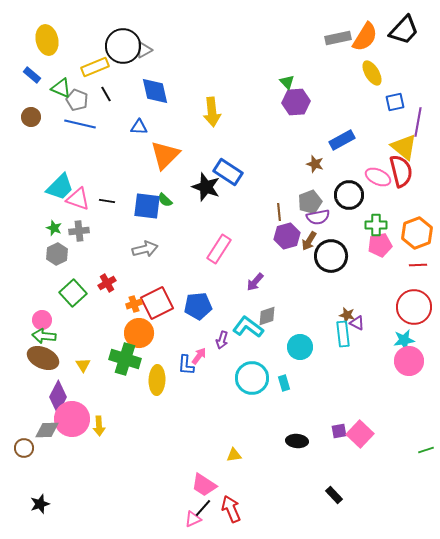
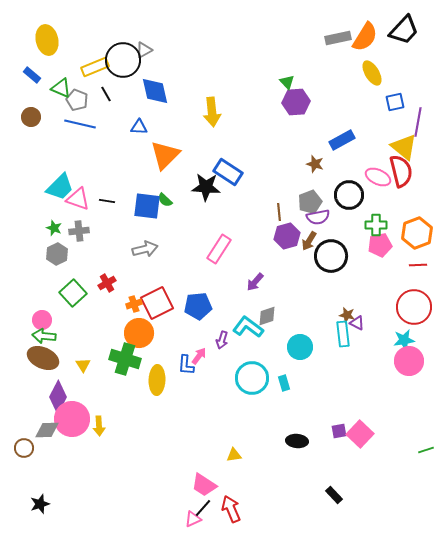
black circle at (123, 46): moved 14 px down
black star at (206, 187): rotated 16 degrees counterclockwise
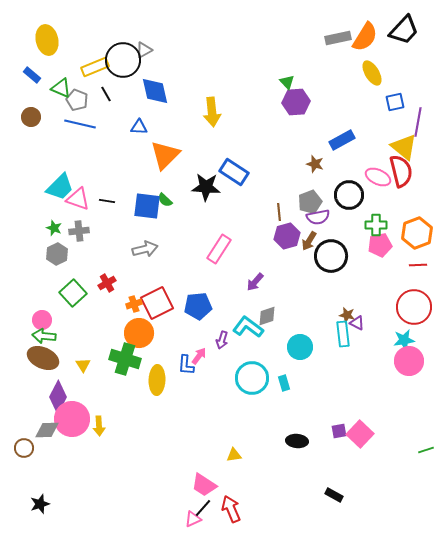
blue rectangle at (228, 172): moved 6 px right
black rectangle at (334, 495): rotated 18 degrees counterclockwise
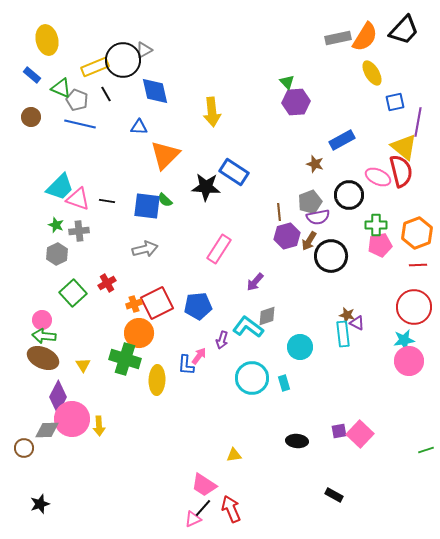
green star at (54, 228): moved 2 px right, 3 px up
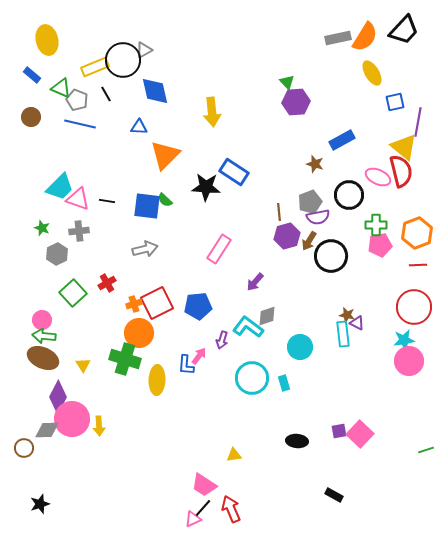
green star at (56, 225): moved 14 px left, 3 px down
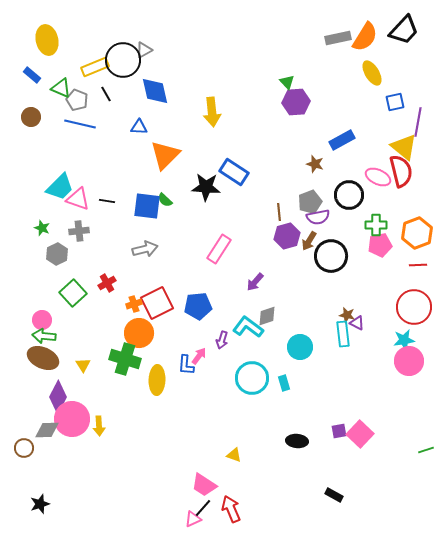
yellow triangle at (234, 455): rotated 28 degrees clockwise
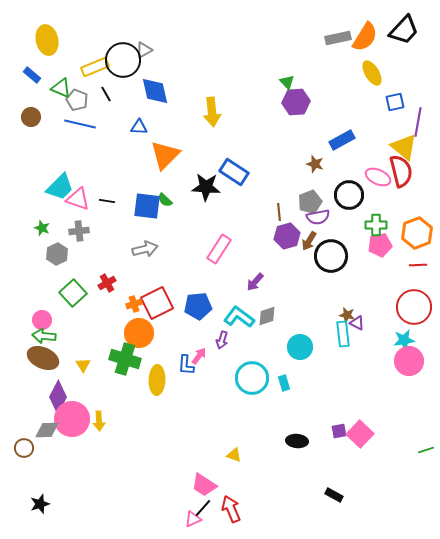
cyan L-shape at (248, 327): moved 9 px left, 10 px up
yellow arrow at (99, 426): moved 5 px up
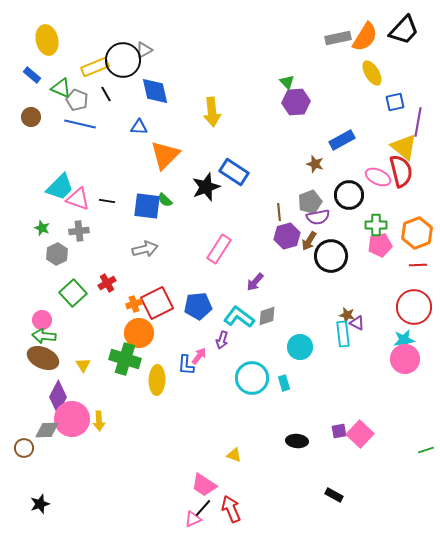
black star at (206, 187): rotated 24 degrees counterclockwise
pink circle at (409, 361): moved 4 px left, 2 px up
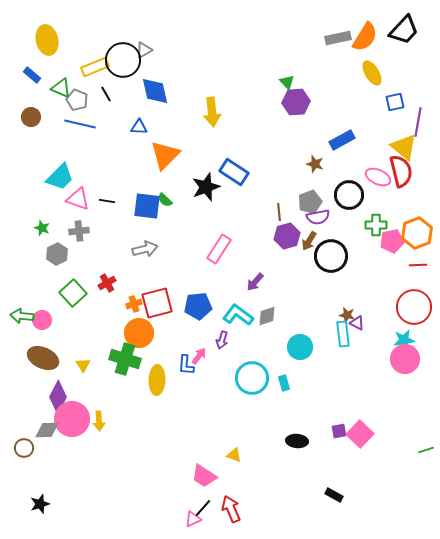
cyan trapezoid at (60, 187): moved 10 px up
pink pentagon at (380, 245): moved 12 px right, 4 px up
red square at (157, 303): rotated 12 degrees clockwise
cyan L-shape at (239, 317): moved 1 px left, 2 px up
green arrow at (44, 336): moved 22 px left, 20 px up
pink trapezoid at (204, 485): moved 9 px up
